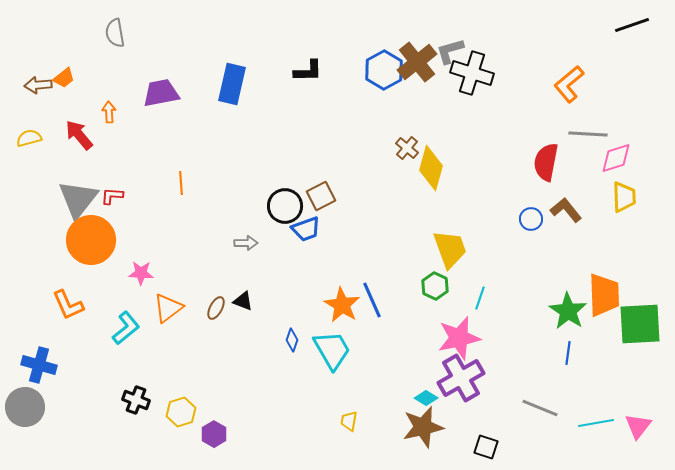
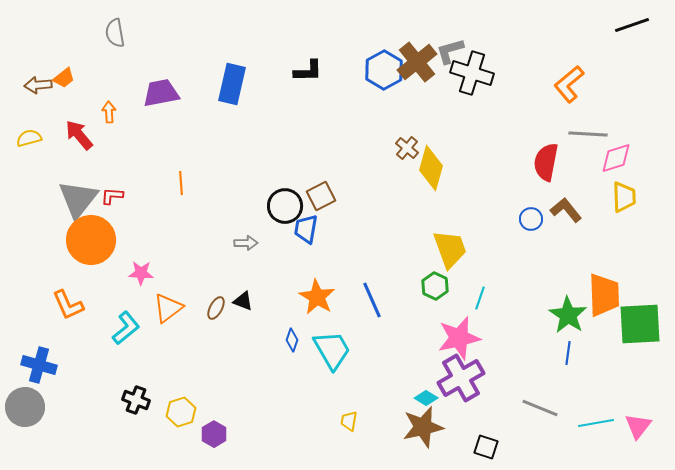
blue trapezoid at (306, 229): rotated 120 degrees clockwise
orange star at (342, 305): moved 25 px left, 8 px up
green star at (568, 311): moved 4 px down
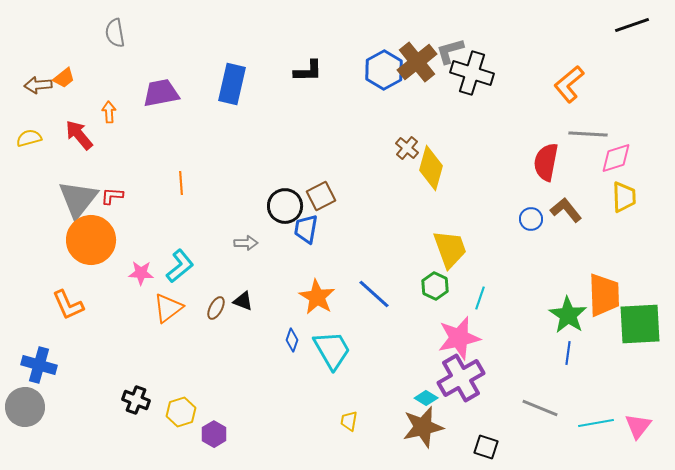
blue line at (372, 300): moved 2 px right, 6 px up; rotated 24 degrees counterclockwise
cyan L-shape at (126, 328): moved 54 px right, 62 px up
